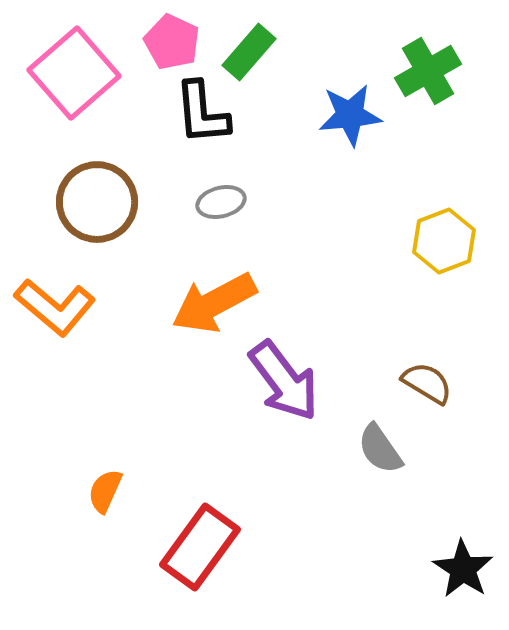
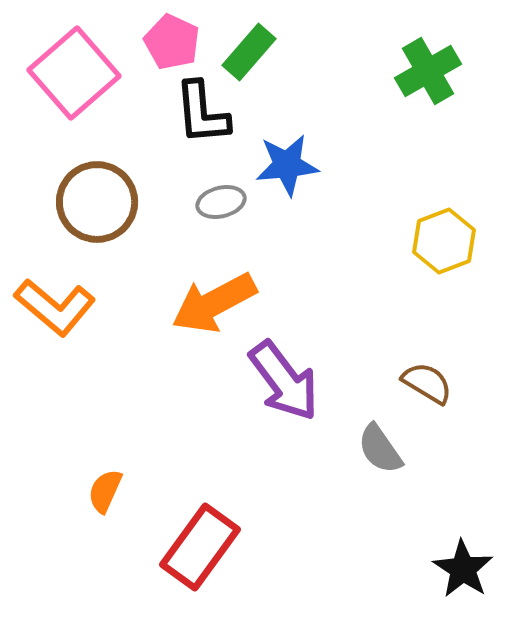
blue star: moved 63 px left, 50 px down
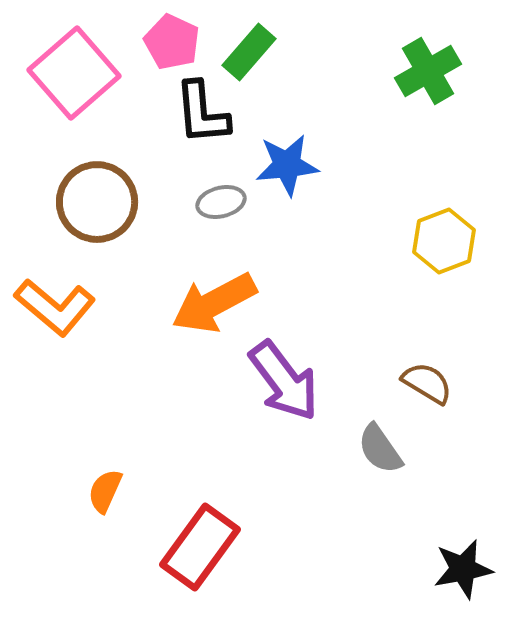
black star: rotated 28 degrees clockwise
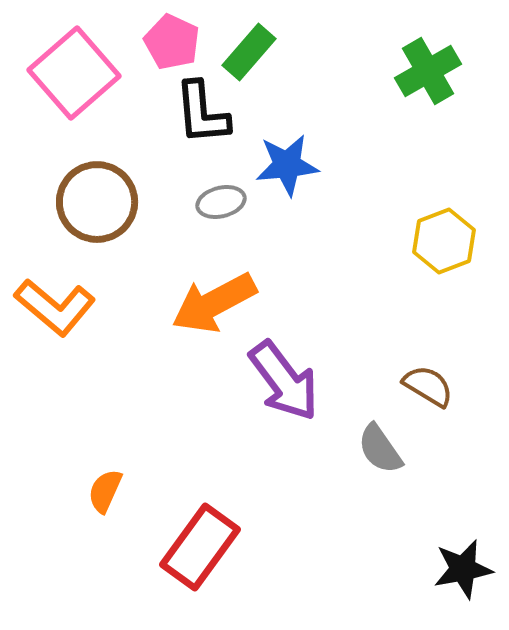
brown semicircle: moved 1 px right, 3 px down
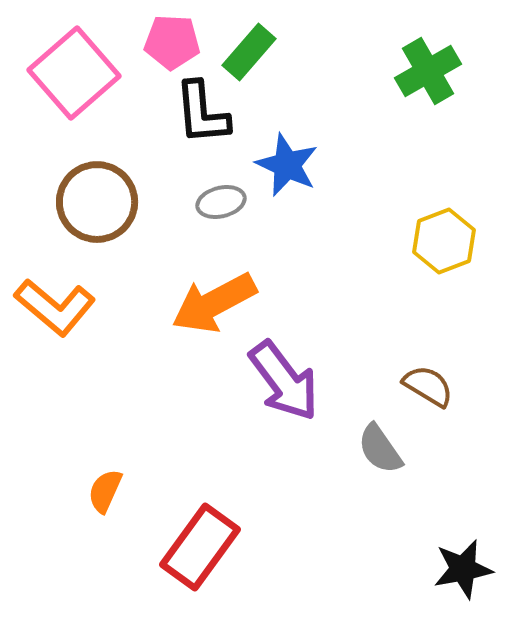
pink pentagon: rotated 22 degrees counterclockwise
blue star: rotated 30 degrees clockwise
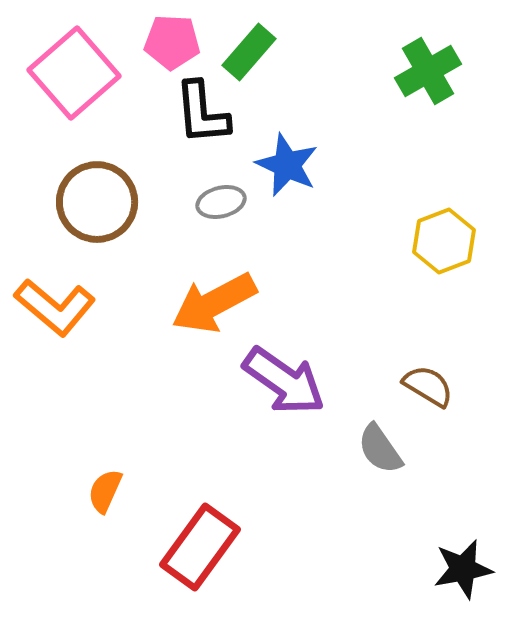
purple arrow: rotated 18 degrees counterclockwise
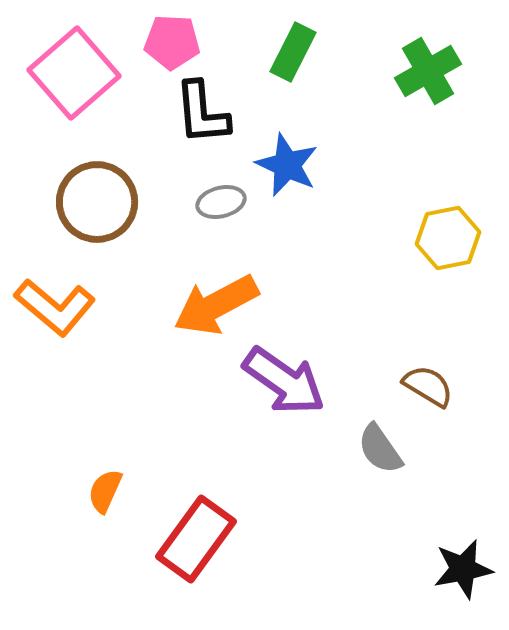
green rectangle: moved 44 px right; rotated 14 degrees counterclockwise
yellow hexagon: moved 4 px right, 3 px up; rotated 10 degrees clockwise
orange arrow: moved 2 px right, 2 px down
red rectangle: moved 4 px left, 8 px up
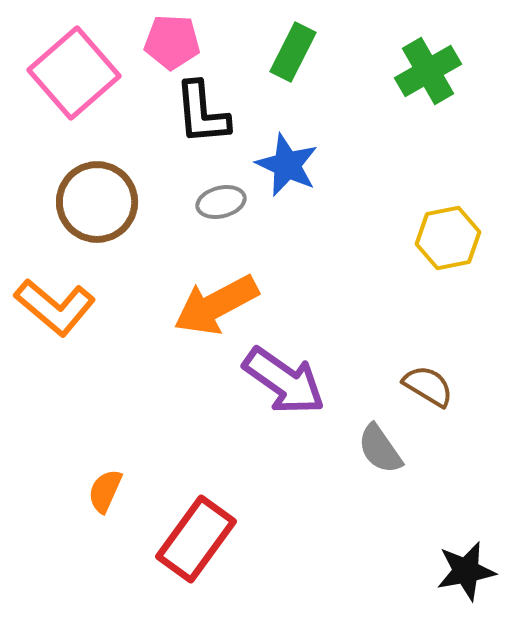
black star: moved 3 px right, 2 px down
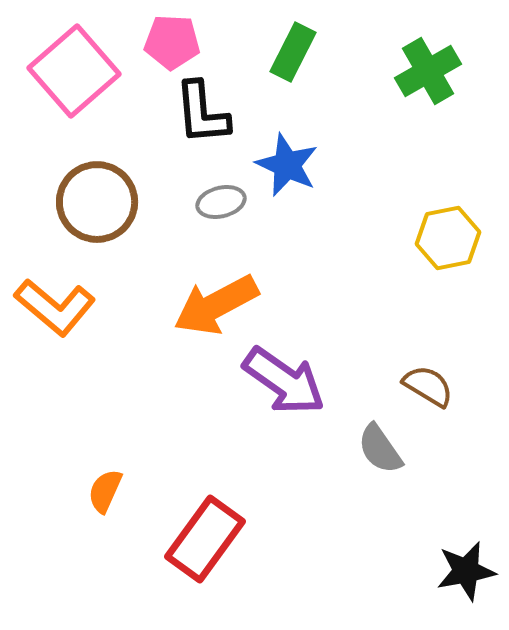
pink square: moved 2 px up
red rectangle: moved 9 px right
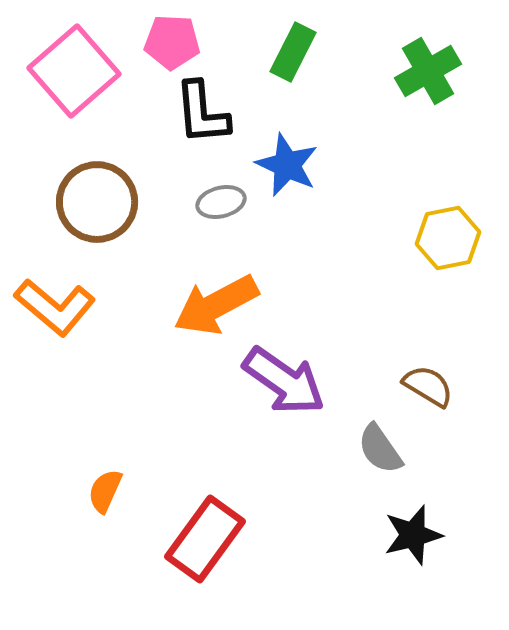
black star: moved 53 px left, 36 px up; rotated 4 degrees counterclockwise
